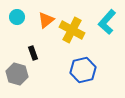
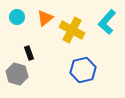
orange triangle: moved 1 px left, 2 px up
black rectangle: moved 4 px left
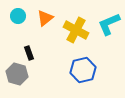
cyan circle: moved 1 px right, 1 px up
cyan L-shape: moved 2 px right, 2 px down; rotated 25 degrees clockwise
yellow cross: moved 4 px right
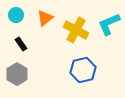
cyan circle: moved 2 px left, 1 px up
black rectangle: moved 8 px left, 9 px up; rotated 16 degrees counterclockwise
gray hexagon: rotated 15 degrees clockwise
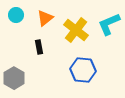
yellow cross: rotated 10 degrees clockwise
black rectangle: moved 18 px right, 3 px down; rotated 24 degrees clockwise
blue hexagon: rotated 20 degrees clockwise
gray hexagon: moved 3 px left, 4 px down
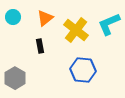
cyan circle: moved 3 px left, 2 px down
black rectangle: moved 1 px right, 1 px up
gray hexagon: moved 1 px right
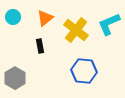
blue hexagon: moved 1 px right, 1 px down
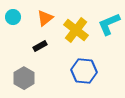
black rectangle: rotated 72 degrees clockwise
gray hexagon: moved 9 px right
